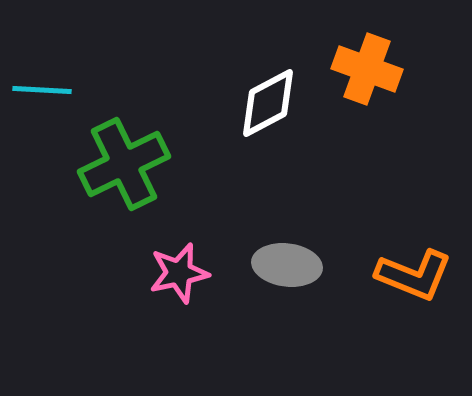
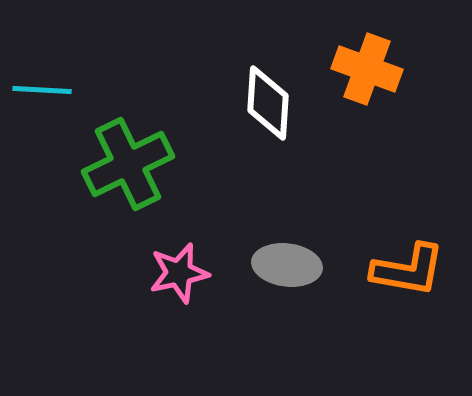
white diamond: rotated 58 degrees counterclockwise
green cross: moved 4 px right
orange L-shape: moved 6 px left, 5 px up; rotated 12 degrees counterclockwise
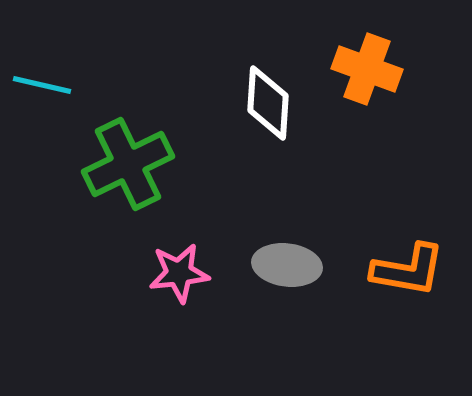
cyan line: moved 5 px up; rotated 10 degrees clockwise
pink star: rotated 6 degrees clockwise
